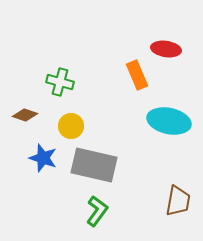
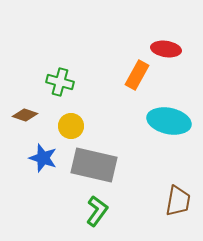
orange rectangle: rotated 52 degrees clockwise
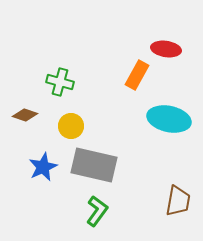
cyan ellipse: moved 2 px up
blue star: moved 9 px down; rotated 28 degrees clockwise
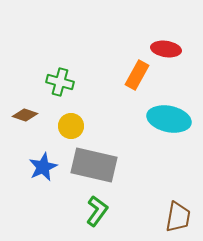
brown trapezoid: moved 16 px down
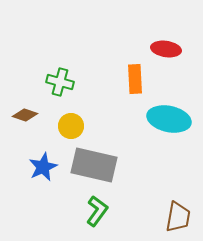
orange rectangle: moved 2 px left, 4 px down; rotated 32 degrees counterclockwise
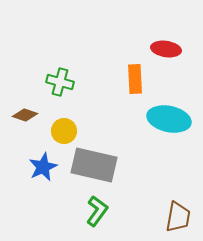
yellow circle: moved 7 px left, 5 px down
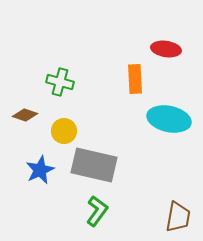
blue star: moved 3 px left, 3 px down
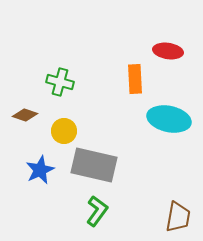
red ellipse: moved 2 px right, 2 px down
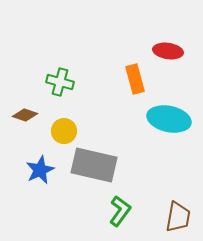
orange rectangle: rotated 12 degrees counterclockwise
green L-shape: moved 23 px right
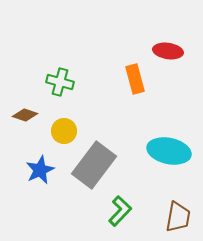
cyan ellipse: moved 32 px down
gray rectangle: rotated 66 degrees counterclockwise
green L-shape: rotated 8 degrees clockwise
